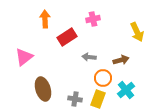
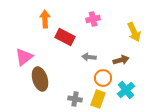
yellow arrow: moved 3 px left
red rectangle: moved 2 px left; rotated 60 degrees clockwise
brown ellipse: moved 3 px left, 10 px up
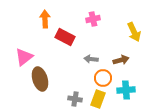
gray arrow: moved 2 px right, 2 px down
cyan cross: rotated 36 degrees clockwise
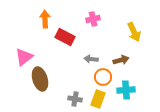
orange circle: moved 1 px up
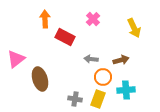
pink cross: rotated 32 degrees counterclockwise
yellow arrow: moved 4 px up
pink triangle: moved 8 px left, 2 px down
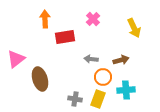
red rectangle: rotated 36 degrees counterclockwise
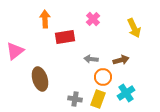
pink triangle: moved 1 px left, 8 px up
cyan cross: moved 3 px down; rotated 30 degrees counterclockwise
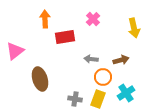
yellow arrow: rotated 12 degrees clockwise
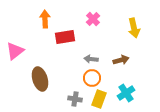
orange circle: moved 11 px left, 1 px down
yellow rectangle: moved 1 px right
